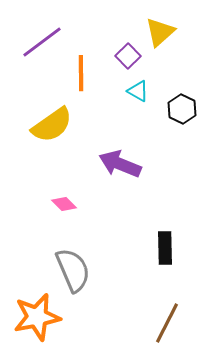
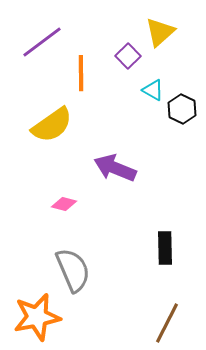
cyan triangle: moved 15 px right, 1 px up
purple arrow: moved 5 px left, 4 px down
pink diamond: rotated 30 degrees counterclockwise
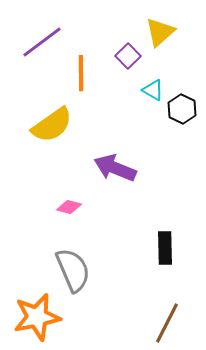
pink diamond: moved 5 px right, 3 px down
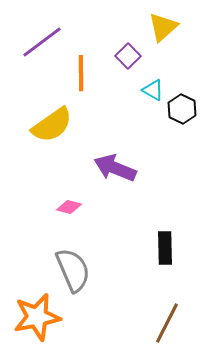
yellow triangle: moved 3 px right, 5 px up
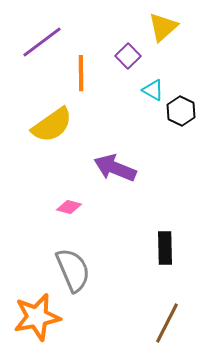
black hexagon: moved 1 px left, 2 px down
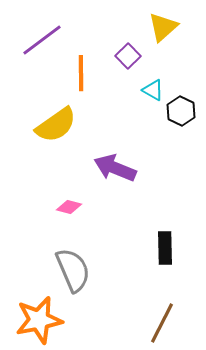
purple line: moved 2 px up
yellow semicircle: moved 4 px right
orange star: moved 2 px right, 3 px down
brown line: moved 5 px left
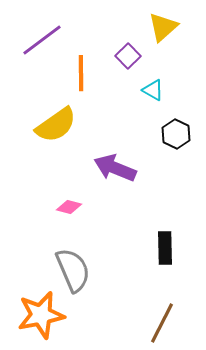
black hexagon: moved 5 px left, 23 px down
orange star: moved 2 px right, 5 px up
